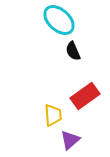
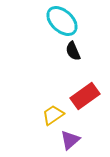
cyan ellipse: moved 3 px right, 1 px down
yellow trapezoid: rotated 120 degrees counterclockwise
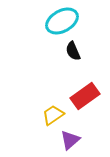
cyan ellipse: rotated 72 degrees counterclockwise
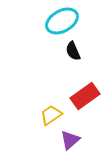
yellow trapezoid: moved 2 px left
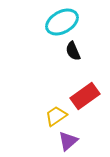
cyan ellipse: moved 1 px down
yellow trapezoid: moved 5 px right, 1 px down
purple triangle: moved 2 px left, 1 px down
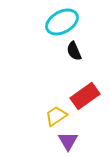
black semicircle: moved 1 px right
purple triangle: rotated 20 degrees counterclockwise
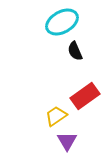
black semicircle: moved 1 px right
purple triangle: moved 1 px left
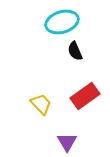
cyan ellipse: rotated 12 degrees clockwise
yellow trapezoid: moved 15 px left, 12 px up; rotated 80 degrees clockwise
purple triangle: moved 1 px down
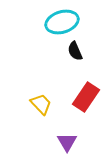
red rectangle: moved 1 px right, 1 px down; rotated 20 degrees counterclockwise
